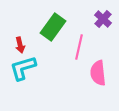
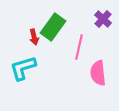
red arrow: moved 14 px right, 8 px up
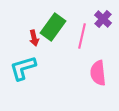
red arrow: moved 1 px down
pink line: moved 3 px right, 11 px up
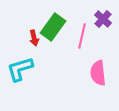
cyan L-shape: moved 3 px left, 1 px down
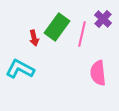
green rectangle: moved 4 px right
pink line: moved 2 px up
cyan L-shape: rotated 44 degrees clockwise
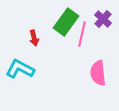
green rectangle: moved 9 px right, 5 px up
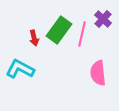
green rectangle: moved 7 px left, 8 px down
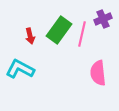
purple cross: rotated 24 degrees clockwise
red arrow: moved 4 px left, 2 px up
